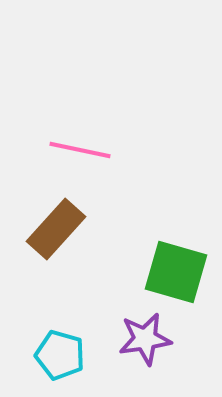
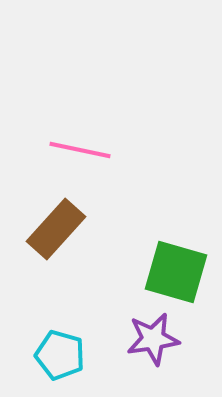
purple star: moved 8 px right
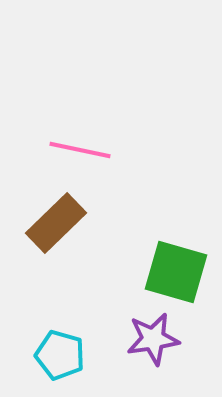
brown rectangle: moved 6 px up; rotated 4 degrees clockwise
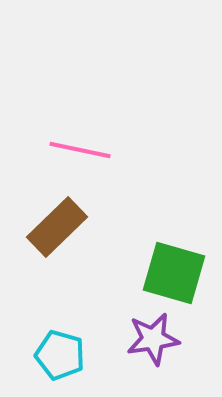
brown rectangle: moved 1 px right, 4 px down
green square: moved 2 px left, 1 px down
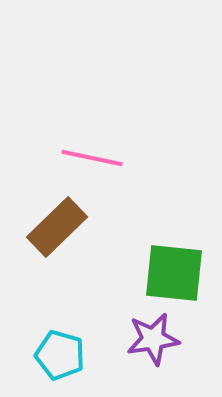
pink line: moved 12 px right, 8 px down
green square: rotated 10 degrees counterclockwise
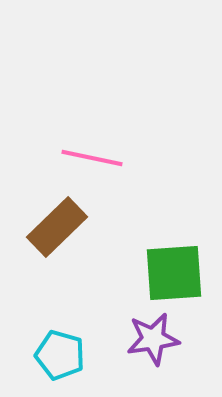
green square: rotated 10 degrees counterclockwise
